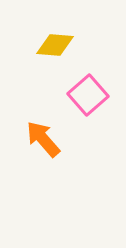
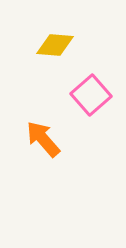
pink square: moved 3 px right
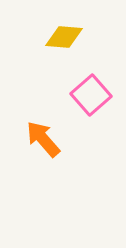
yellow diamond: moved 9 px right, 8 px up
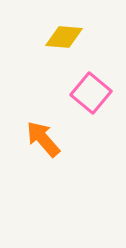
pink square: moved 2 px up; rotated 9 degrees counterclockwise
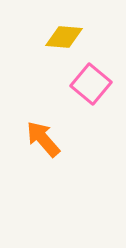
pink square: moved 9 px up
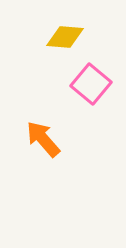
yellow diamond: moved 1 px right
